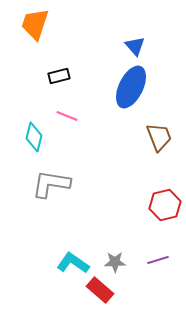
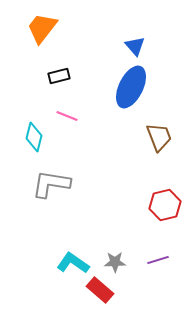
orange trapezoid: moved 7 px right, 4 px down; rotated 20 degrees clockwise
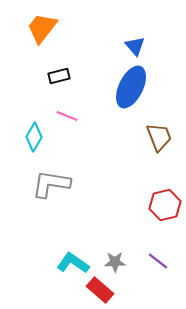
cyan diamond: rotated 16 degrees clockwise
purple line: moved 1 px down; rotated 55 degrees clockwise
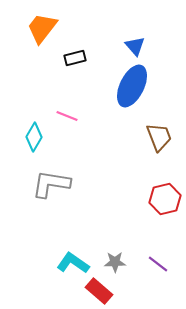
black rectangle: moved 16 px right, 18 px up
blue ellipse: moved 1 px right, 1 px up
red hexagon: moved 6 px up
purple line: moved 3 px down
red rectangle: moved 1 px left, 1 px down
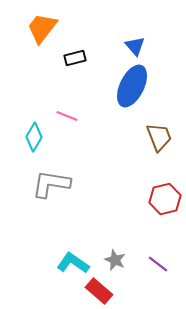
gray star: moved 2 px up; rotated 25 degrees clockwise
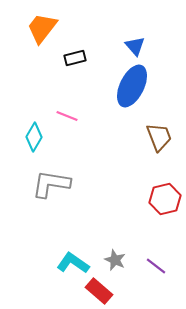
purple line: moved 2 px left, 2 px down
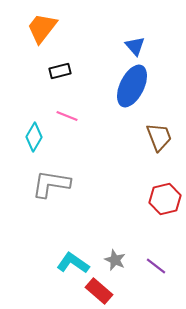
black rectangle: moved 15 px left, 13 px down
